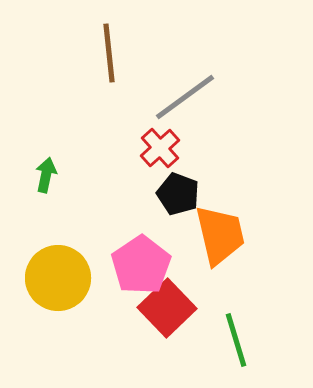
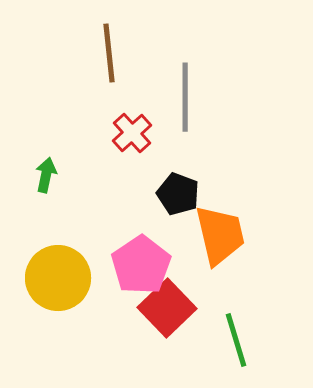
gray line: rotated 54 degrees counterclockwise
red cross: moved 28 px left, 15 px up
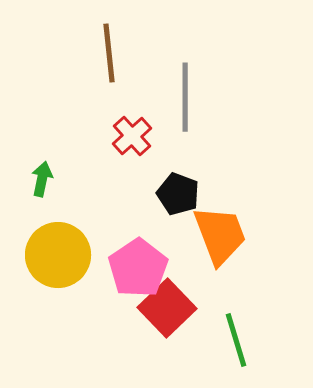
red cross: moved 3 px down
green arrow: moved 4 px left, 4 px down
orange trapezoid: rotated 8 degrees counterclockwise
pink pentagon: moved 3 px left, 3 px down
yellow circle: moved 23 px up
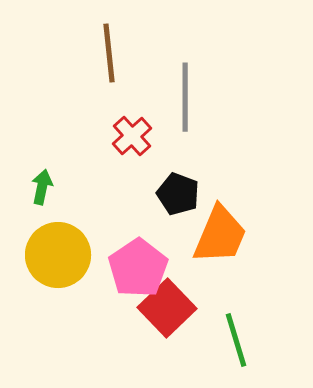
green arrow: moved 8 px down
orange trapezoid: rotated 44 degrees clockwise
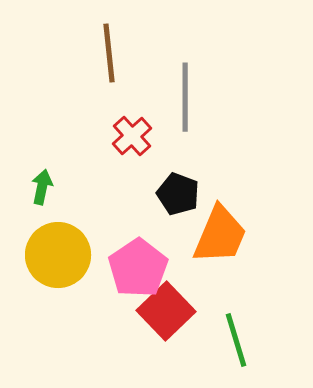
red square: moved 1 px left, 3 px down
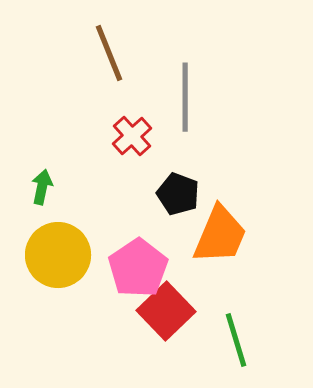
brown line: rotated 16 degrees counterclockwise
